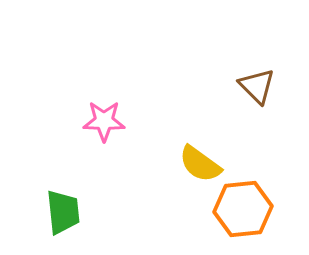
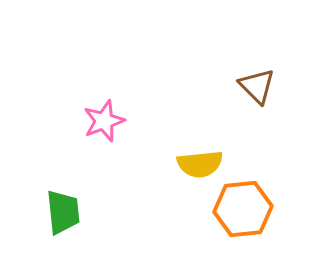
pink star: rotated 21 degrees counterclockwise
yellow semicircle: rotated 42 degrees counterclockwise
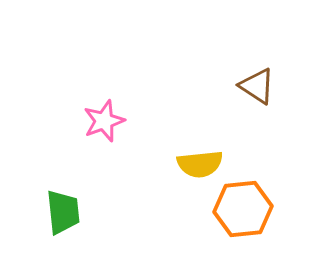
brown triangle: rotated 12 degrees counterclockwise
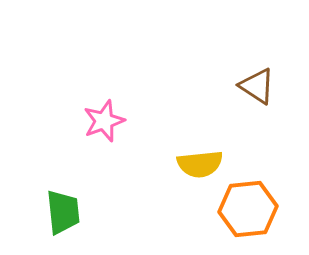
orange hexagon: moved 5 px right
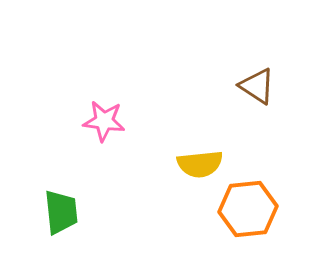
pink star: rotated 27 degrees clockwise
green trapezoid: moved 2 px left
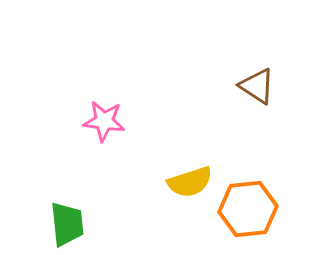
yellow semicircle: moved 10 px left, 18 px down; rotated 12 degrees counterclockwise
green trapezoid: moved 6 px right, 12 px down
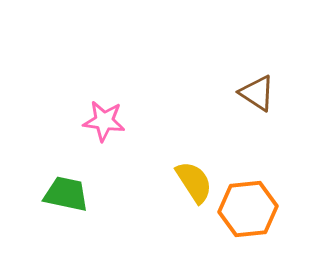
brown triangle: moved 7 px down
yellow semicircle: moved 4 px right; rotated 105 degrees counterclockwise
green trapezoid: moved 1 px left, 30 px up; rotated 72 degrees counterclockwise
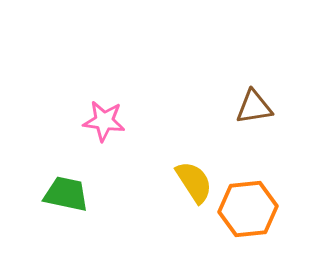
brown triangle: moved 3 px left, 14 px down; rotated 42 degrees counterclockwise
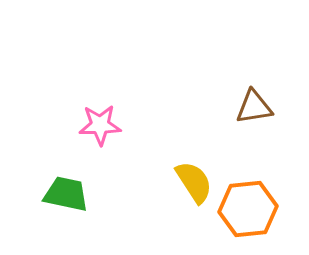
pink star: moved 4 px left, 4 px down; rotated 9 degrees counterclockwise
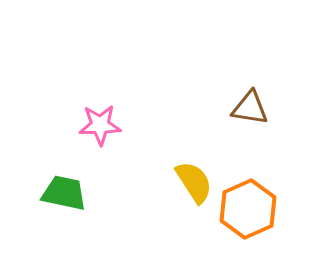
brown triangle: moved 4 px left, 1 px down; rotated 18 degrees clockwise
green trapezoid: moved 2 px left, 1 px up
orange hexagon: rotated 18 degrees counterclockwise
